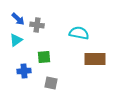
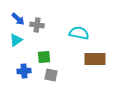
gray square: moved 8 px up
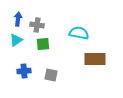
blue arrow: rotated 128 degrees counterclockwise
green square: moved 1 px left, 13 px up
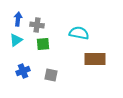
blue cross: moved 1 px left; rotated 16 degrees counterclockwise
